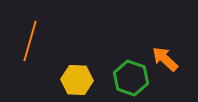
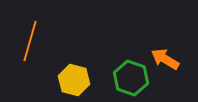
orange arrow: rotated 12 degrees counterclockwise
yellow hexagon: moved 3 px left; rotated 12 degrees clockwise
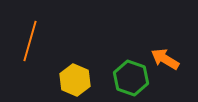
yellow hexagon: moved 1 px right; rotated 8 degrees clockwise
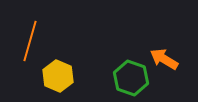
orange arrow: moved 1 px left
yellow hexagon: moved 17 px left, 4 px up
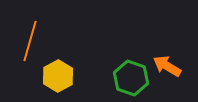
orange arrow: moved 3 px right, 7 px down
yellow hexagon: rotated 8 degrees clockwise
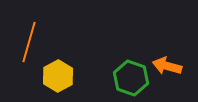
orange line: moved 1 px left, 1 px down
orange arrow: rotated 16 degrees counterclockwise
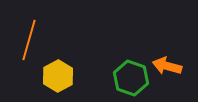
orange line: moved 2 px up
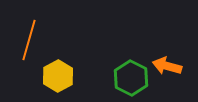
green hexagon: rotated 8 degrees clockwise
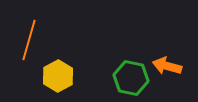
green hexagon: rotated 16 degrees counterclockwise
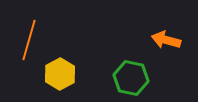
orange arrow: moved 1 px left, 26 px up
yellow hexagon: moved 2 px right, 2 px up
